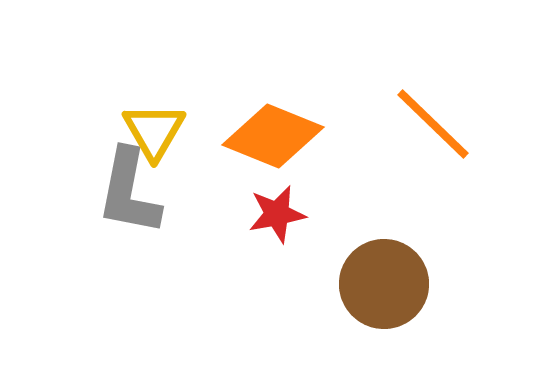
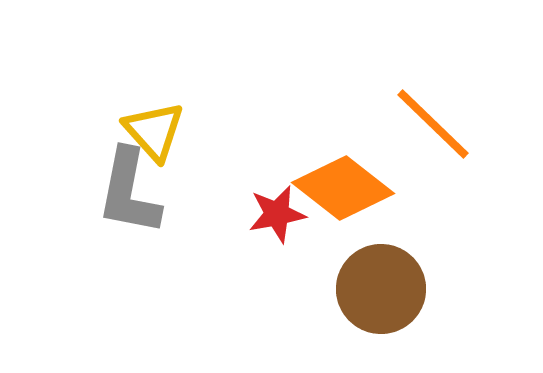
yellow triangle: rotated 12 degrees counterclockwise
orange diamond: moved 70 px right, 52 px down; rotated 16 degrees clockwise
brown circle: moved 3 px left, 5 px down
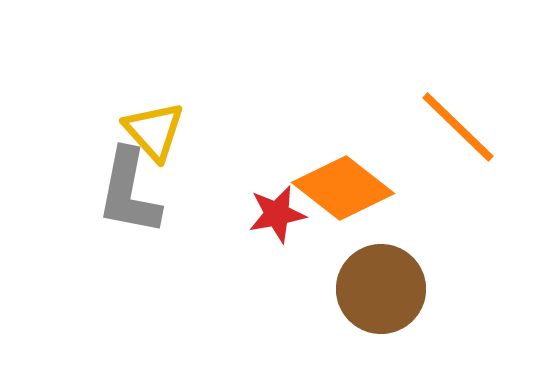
orange line: moved 25 px right, 3 px down
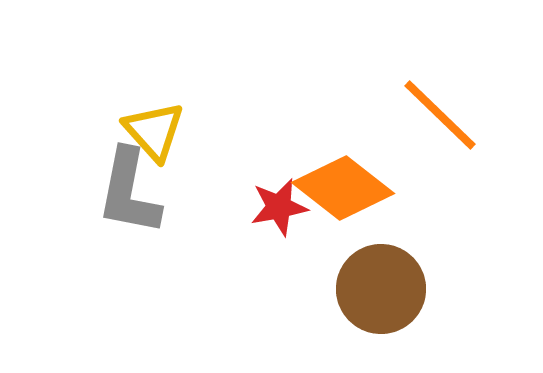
orange line: moved 18 px left, 12 px up
red star: moved 2 px right, 7 px up
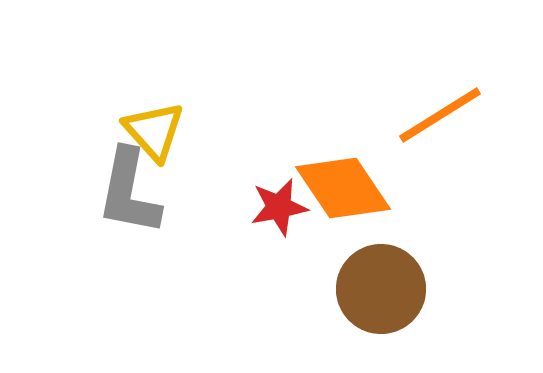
orange line: rotated 76 degrees counterclockwise
orange diamond: rotated 18 degrees clockwise
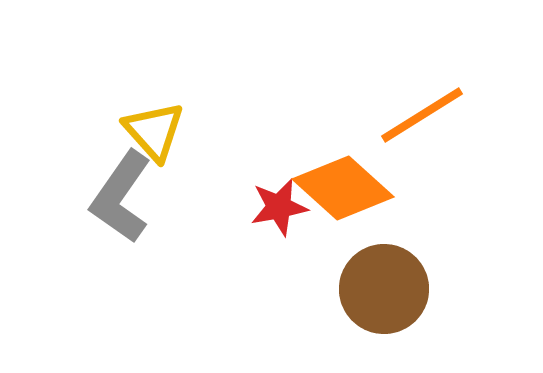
orange line: moved 18 px left
orange diamond: rotated 14 degrees counterclockwise
gray L-shape: moved 8 px left, 5 px down; rotated 24 degrees clockwise
brown circle: moved 3 px right
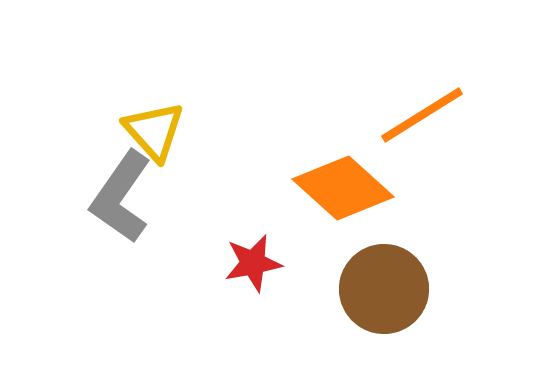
red star: moved 26 px left, 56 px down
